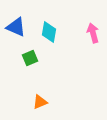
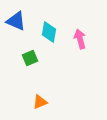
blue triangle: moved 6 px up
pink arrow: moved 13 px left, 6 px down
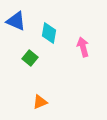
cyan diamond: moved 1 px down
pink arrow: moved 3 px right, 8 px down
green square: rotated 28 degrees counterclockwise
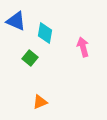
cyan diamond: moved 4 px left
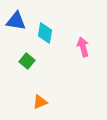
blue triangle: rotated 15 degrees counterclockwise
green square: moved 3 px left, 3 px down
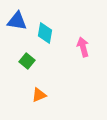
blue triangle: moved 1 px right
orange triangle: moved 1 px left, 7 px up
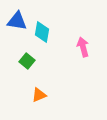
cyan diamond: moved 3 px left, 1 px up
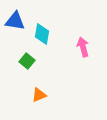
blue triangle: moved 2 px left
cyan diamond: moved 2 px down
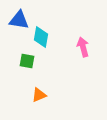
blue triangle: moved 4 px right, 1 px up
cyan diamond: moved 1 px left, 3 px down
green square: rotated 28 degrees counterclockwise
